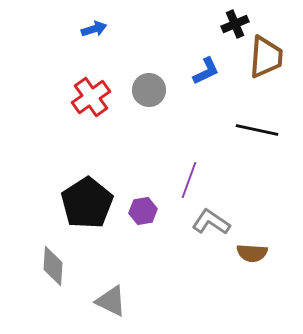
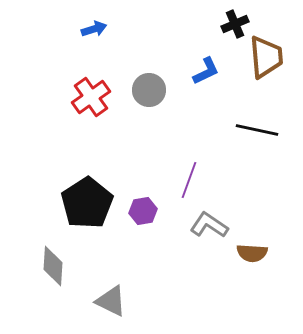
brown trapezoid: rotated 9 degrees counterclockwise
gray L-shape: moved 2 px left, 3 px down
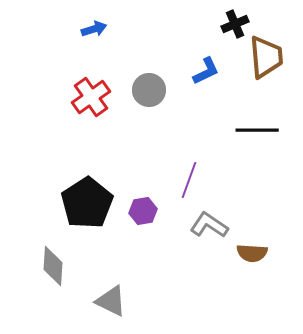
black line: rotated 12 degrees counterclockwise
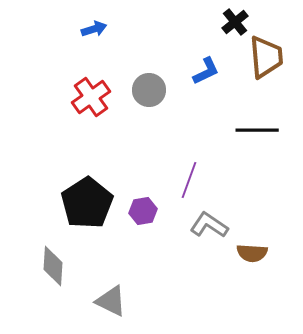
black cross: moved 2 px up; rotated 16 degrees counterclockwise
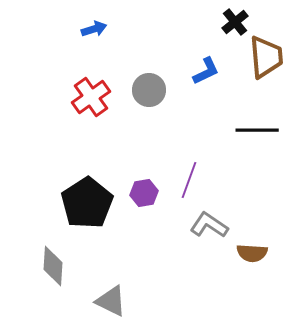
purple hexagon: moved 1 px right, 18 px up
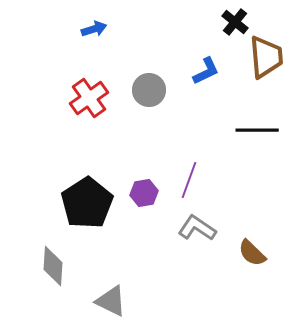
black cross: rotated 12 degrees counterclockwise
red cross: moved 2 px left, 1 px down
gray L-shape: moved 12 px left, 3 px down
brown semicircle: rotated 40 degrees clockwise
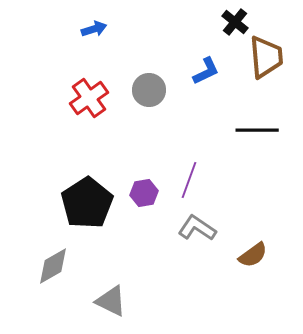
brown semicircle: moved 1 px right, 2 px down; rotated 80 degrees counterclockwise
gray diamond: rotated 57 degrees clockwise
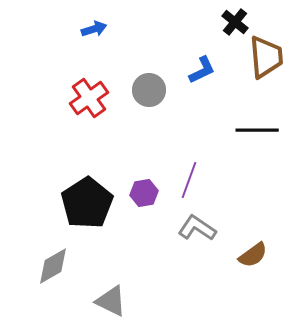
blue L-shape: moved 4 px left, 1 px up
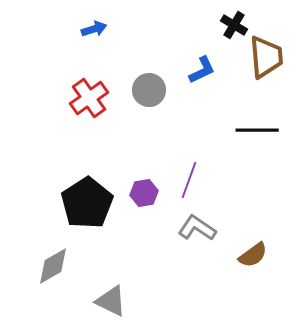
black cross: moved 1 px left, 3 px down; rotated 8 degrees counterclockwise
